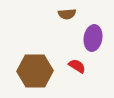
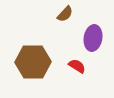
brown semicircle: moved 2 px left; rotated 42 degrees counterclockwise
brown hexagon: moved 2 px left, 9 px up
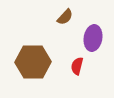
brown semicircle: moved 3 px down
red semicircle: rotated 108 degrees counterclockwise
